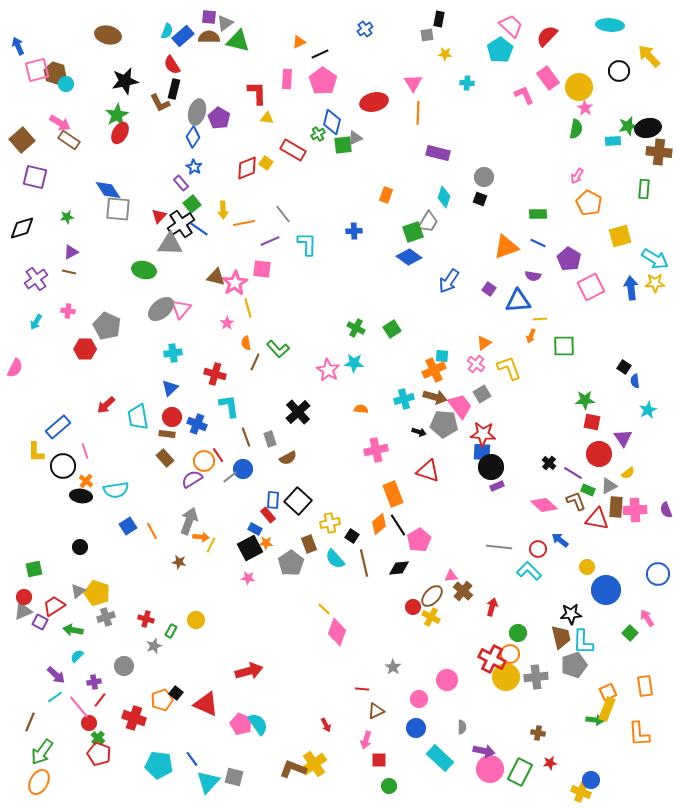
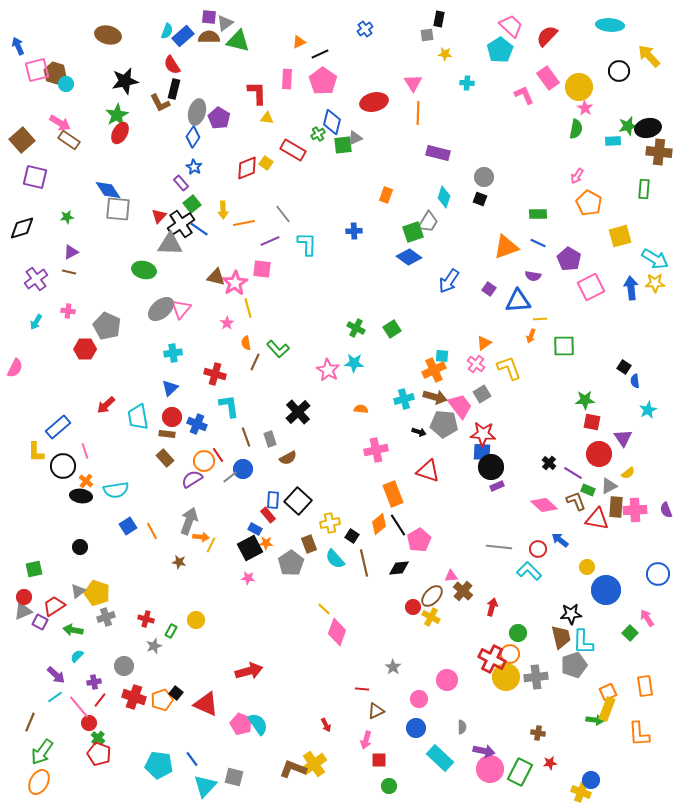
red cross at (134, 718): moved 21 px up
cyan triangle at (208, 782): moved 3 px left, 4 px down
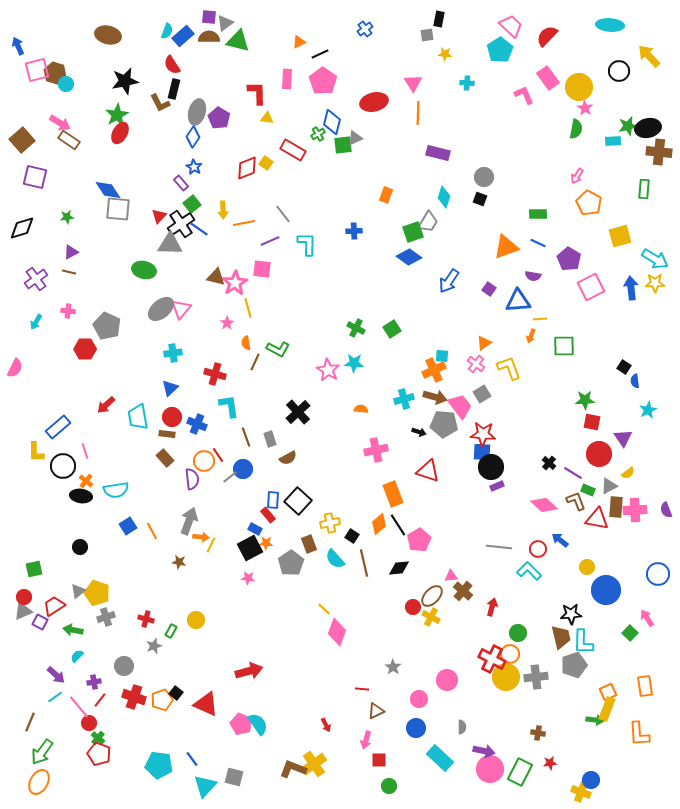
green L-shape at (278, 349): rotated 20 degrees counterclockwise
purple semicircle at (192, 479): rotated 115 degrees clockwise
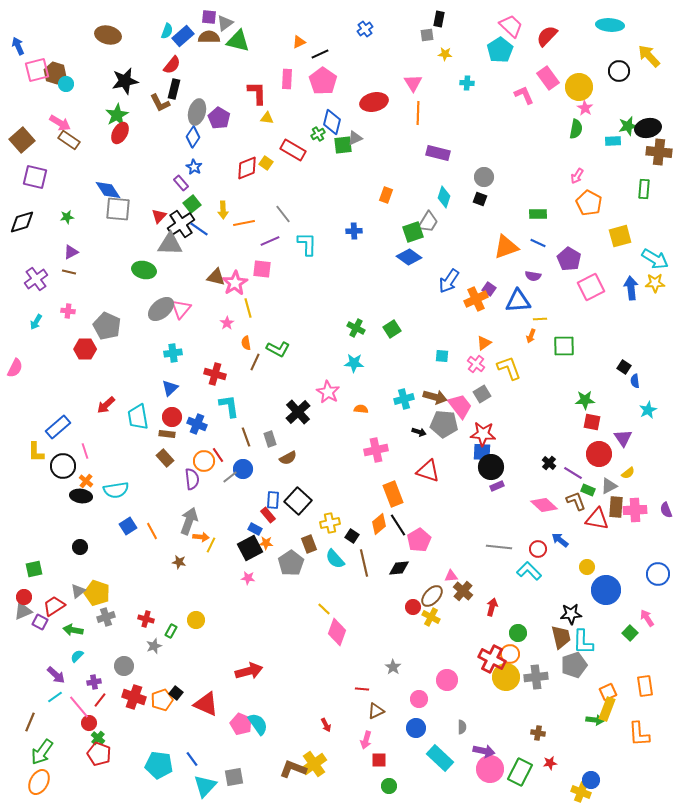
red semicircle at (172, 65): rotated 108 degrees counterclockwise
black diamond at (22, 228): moved 6 px up
pink star at (328, 370): moved 22 px down
orange cross at (434, 370): moved 42 px right, 71 px up
gray square at (234, 777): rotated 24 degrees counterclockwise
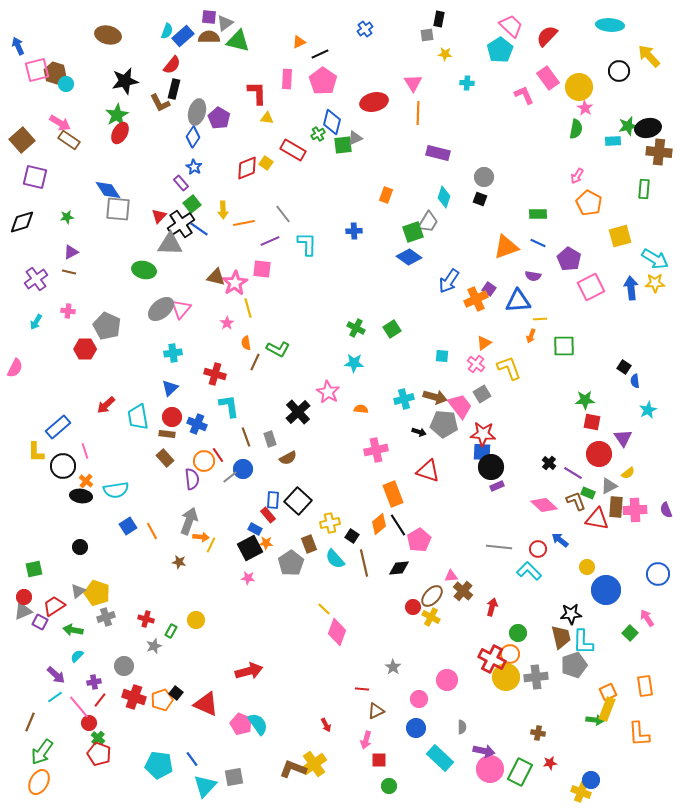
green rectangle at (588, 490): moved 3 px down
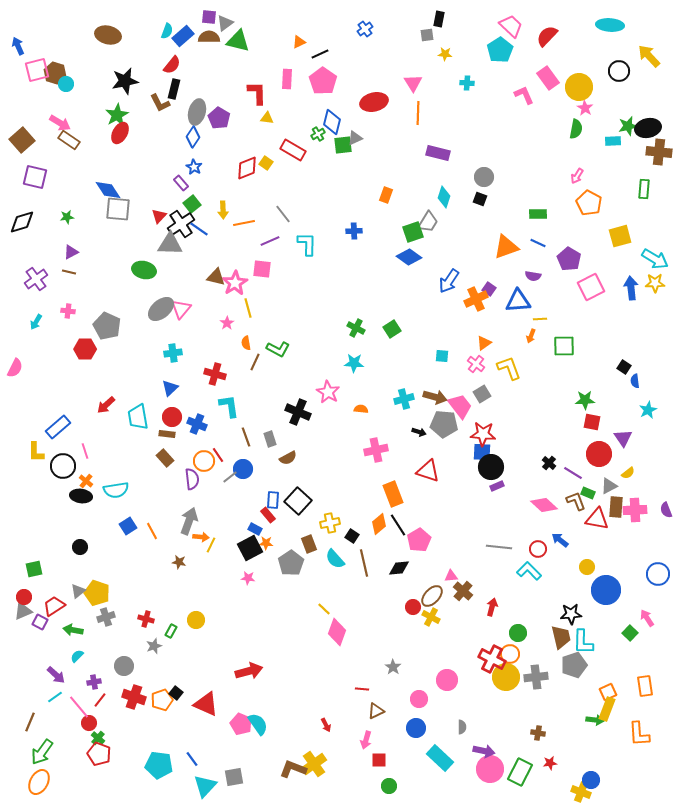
black cross at (298, 412): rotated 25 degrees counterclockwise
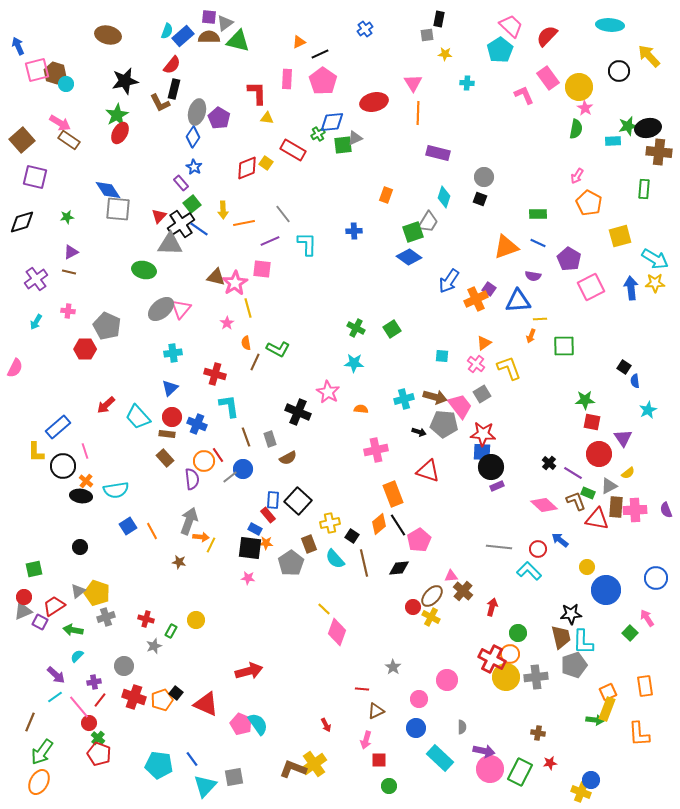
blue diamond at (332, 122): rotated 70 degrees clockwise
cyan trapezoid at (138, 417): rotated 32 degrees counterclockwise
black square at (250, 548): rotated 35 degrees clockwise
blue circle at (658, 574): moved 2 px left, 4 px down
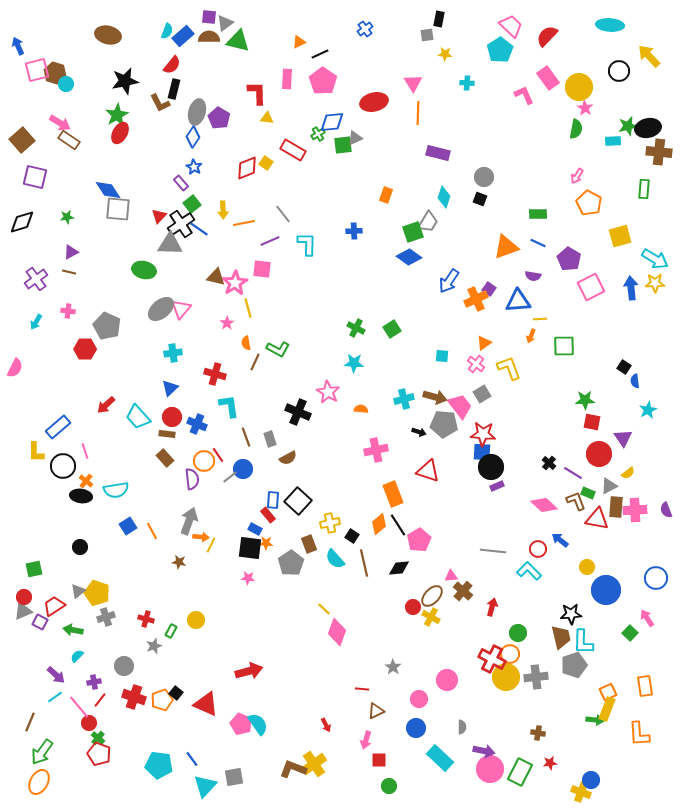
gray line at (499, 547): moved 6 px left, 4 px down
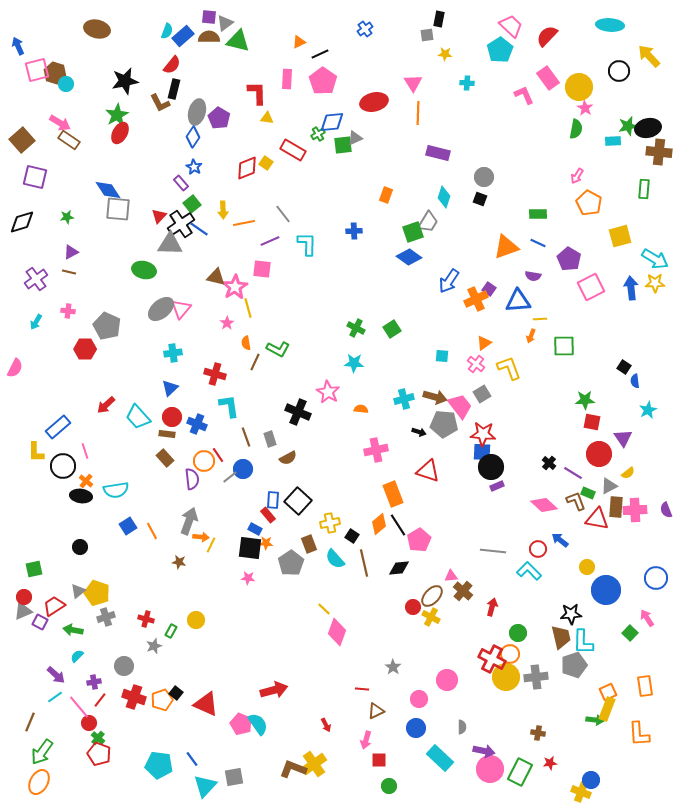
brown ellipse at (108, 35): moved 11 px left, 6 px up
pink star at (235, 283): moved 4 px down
red arrow at (249, 671): moved 25 px right, 19 px down
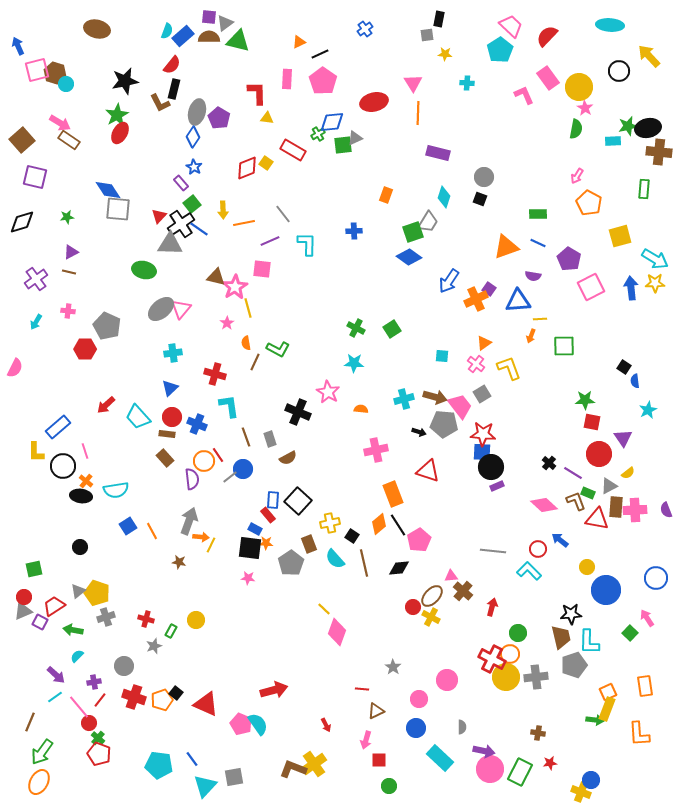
cyan L-shape at (583, 642): moved 6 px right
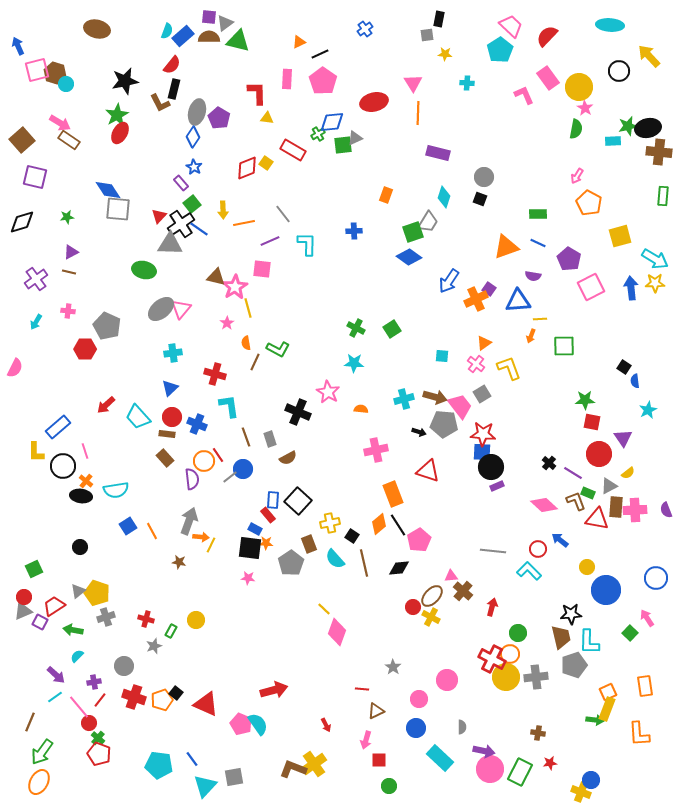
green rectangle at (644, 189): moved 19 px right, 7 px down
green square at (34, 569): rotated 12 degrees counterclockwise
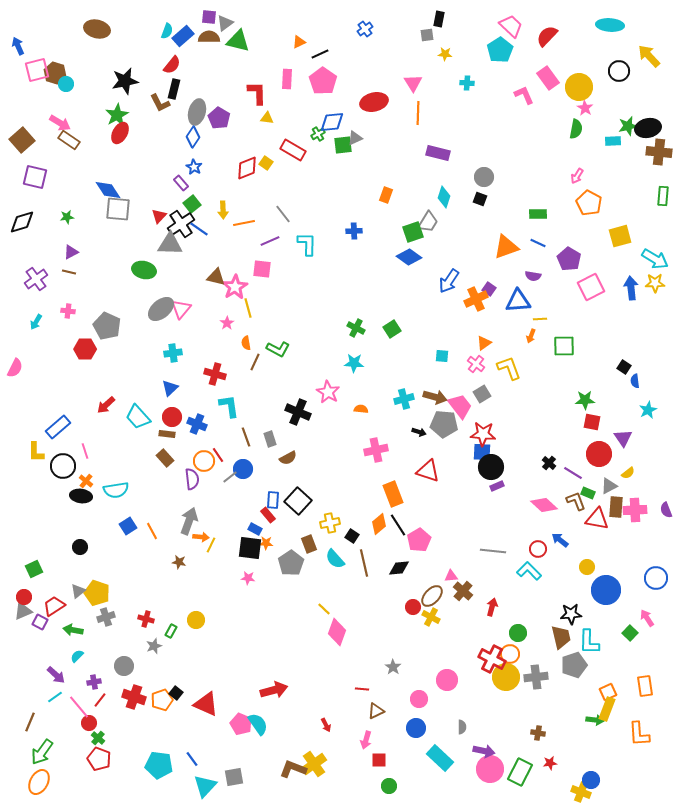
red pentagon at (99, 754): moved 5 px down
